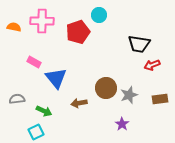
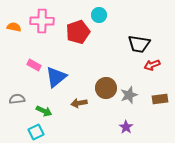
pink rectangle: moved 3 px down
blue triangle: moved 1 px up; rotated 30 degrees clockwise
purple star: moved 4 px right, 3 px down
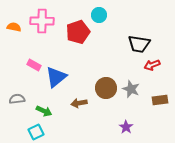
gray star: moved 2 px right, 6 px up; rotated 30 degrees counterclockwise
brown rectangle: moved 1 px down
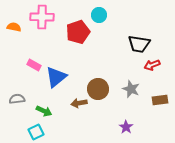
pink cross: moved 4 px up
brown circle: moved 8 px left, 1 px down
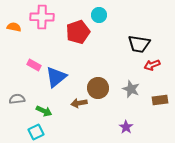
brown circle: moved 1 px up
